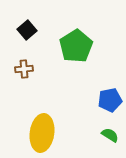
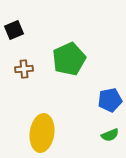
black square: moved 13 px left; rotated 18 degrees clockwise
green pentagon: moved 7 px left, 13 px down; rotated 8 degrees clockwise
green semicircle: rotated 126 degrees clockwise
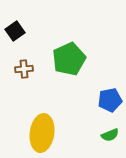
black square: moved 1 px right, 1 px down; rotated 12 degrees counterclockwise
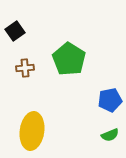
green pentagon: rotated 16 degrees counterclockwise
brown cross: moved 1 px right, 1 px up
yellow ellipse: moved 10 px left, 2 px up
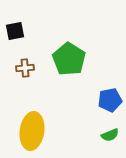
black square: rotated 24 degrees clockwise
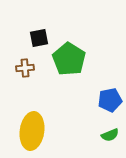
black square: moved 24 px right, 7 px down
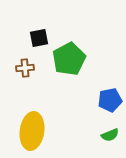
green pentagon: rotated 12 degrees clockwise
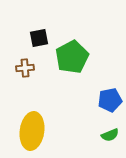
green pentagon: moved 3 px right, 2 px up
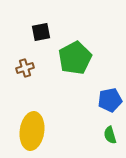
black square: moved 2 px right, 6 px up
green pentagon: moved 3 px right, 1 px down
brown cross: rotated 12 degrees counterclockwise
green semicircle: rotated 96 degrees clockwise
